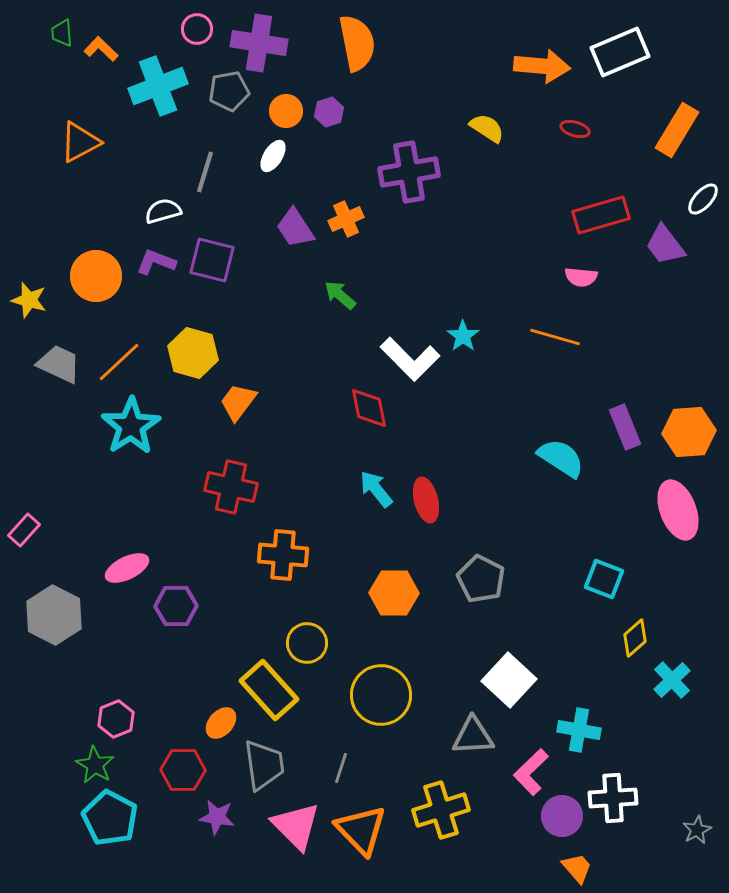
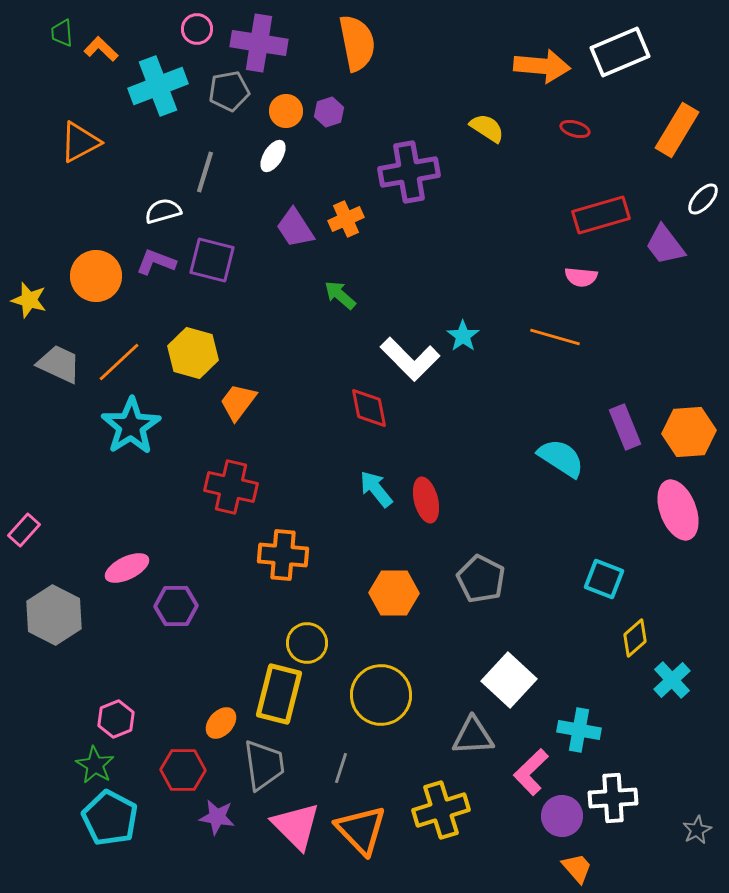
yellow rectangle at (269, 690): moved 10 px right, 4 px down; rotated 56 degrees clockwise
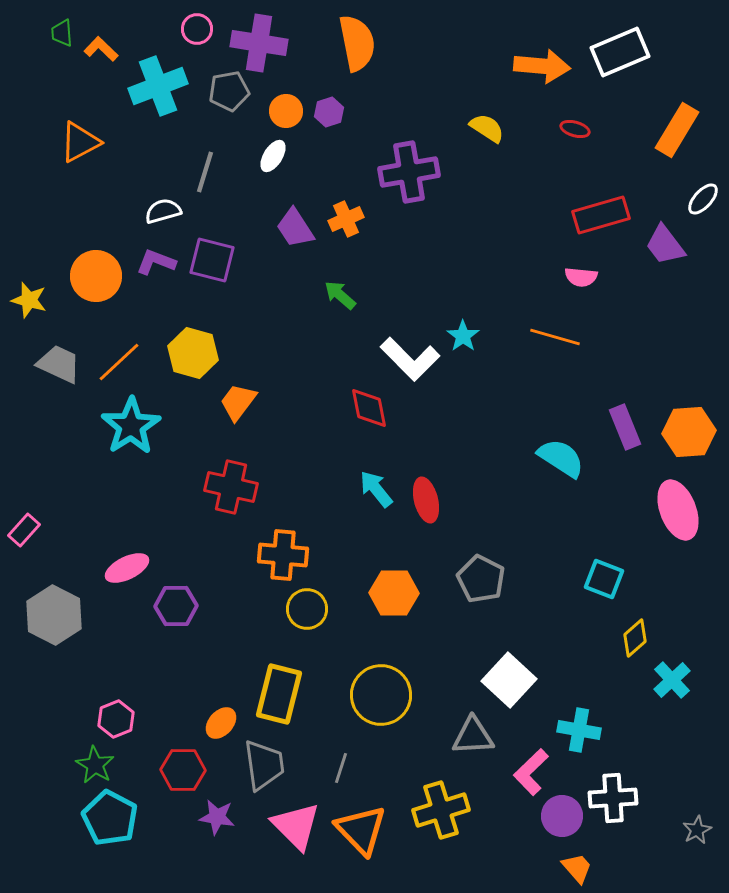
yellow circle at (307, 643): moved 34 px up
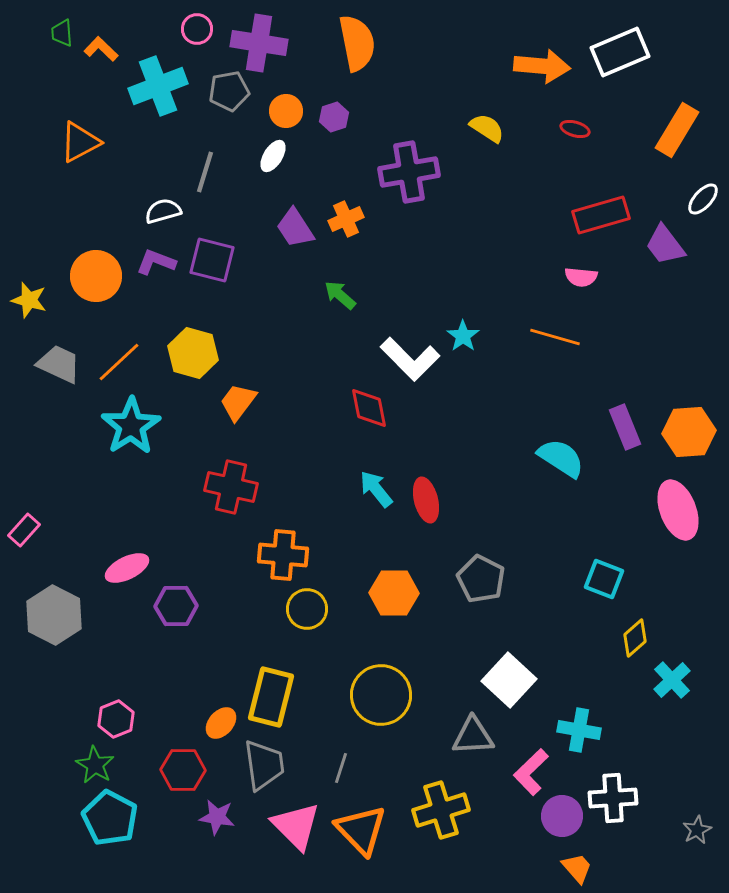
purple hexagon at (329, 112): moved 5 px right, 5 px down
yellow rectangle at (279, 694): moved 8 px left, 3 px down
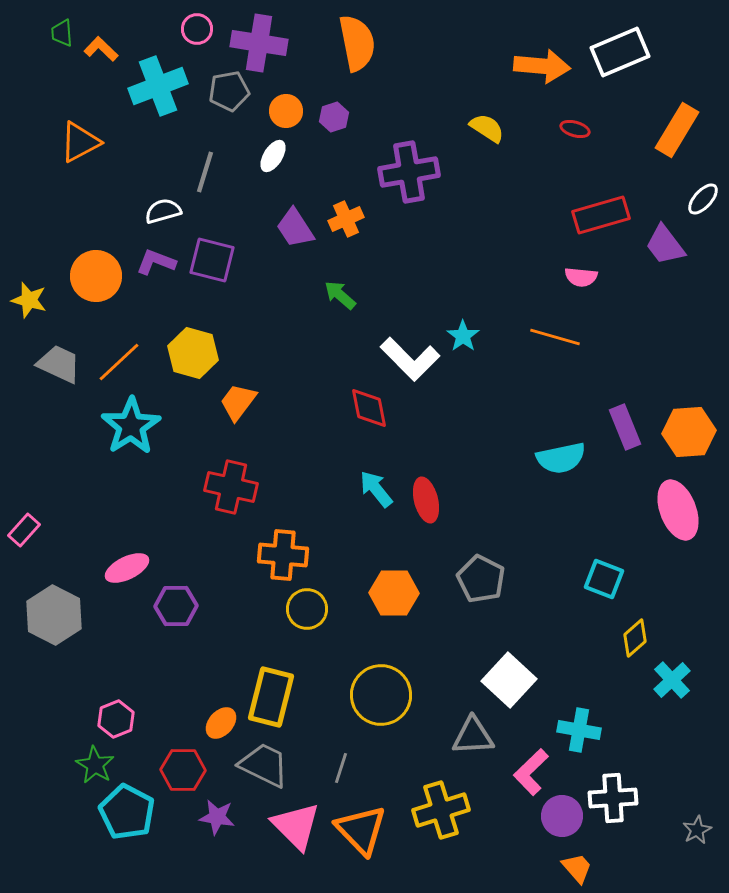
cyan semicircle at (561, 458): rotated 135 degrees clockwise
gray trapezoid at (264, 765): rotated 56 degrees counterclockwise
cyan pentagon at (110, 818): moved 17 px right, 6 px up
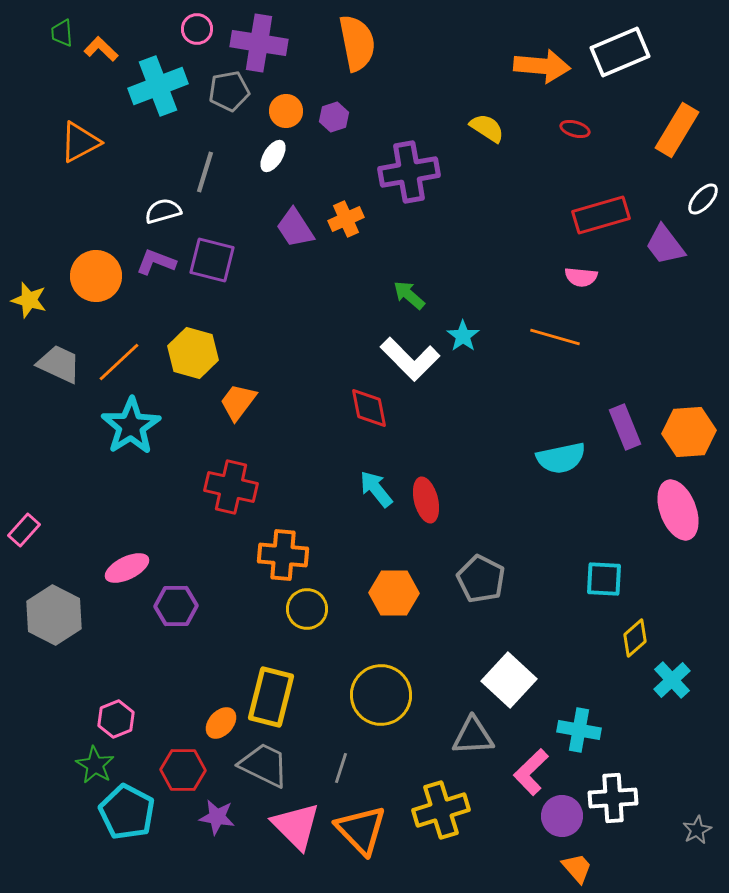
green arrow at (340, 295): moved 69 px right
cyan square at (604, 579): rotated 18 degrees counterclockwise
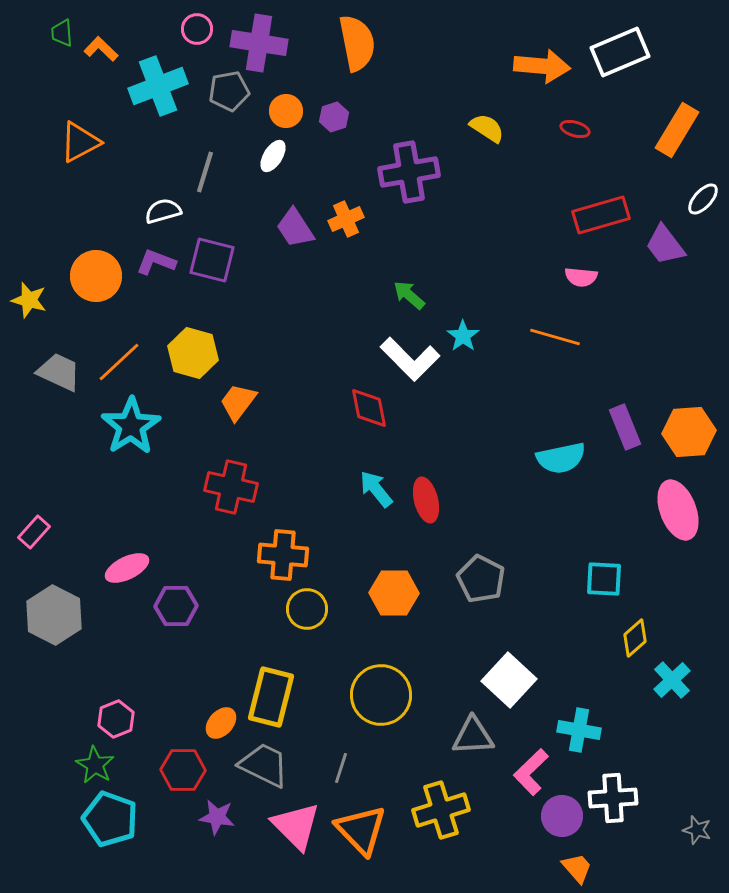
gray trapezoid at (59, 364): moved 8 px down
pink rectangle at (24, 530): moved 10 px right, 2 px down
cyan pentagon at (127, 812): moved 17 px left, 7 px down; rotated 8 degrees counterclockwise
gray star at (697, 830): rotated 28 degrees counterclockwise
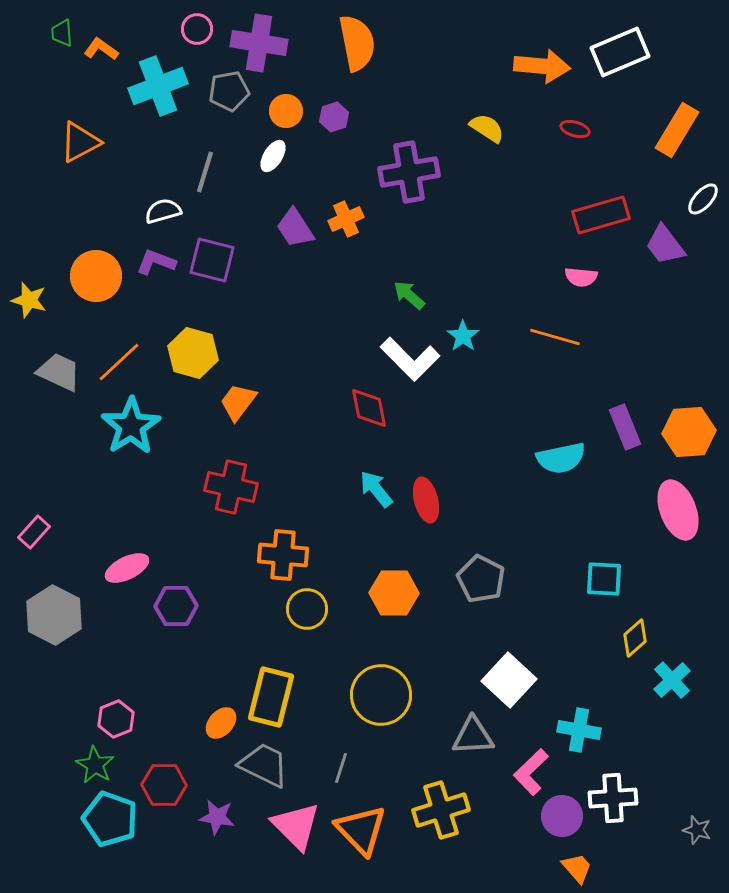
orange L-shape at (101, 49): rotated 8 degrees counterclockwise
red hexagon at (183, 770): moved 19 px left, 15 px down
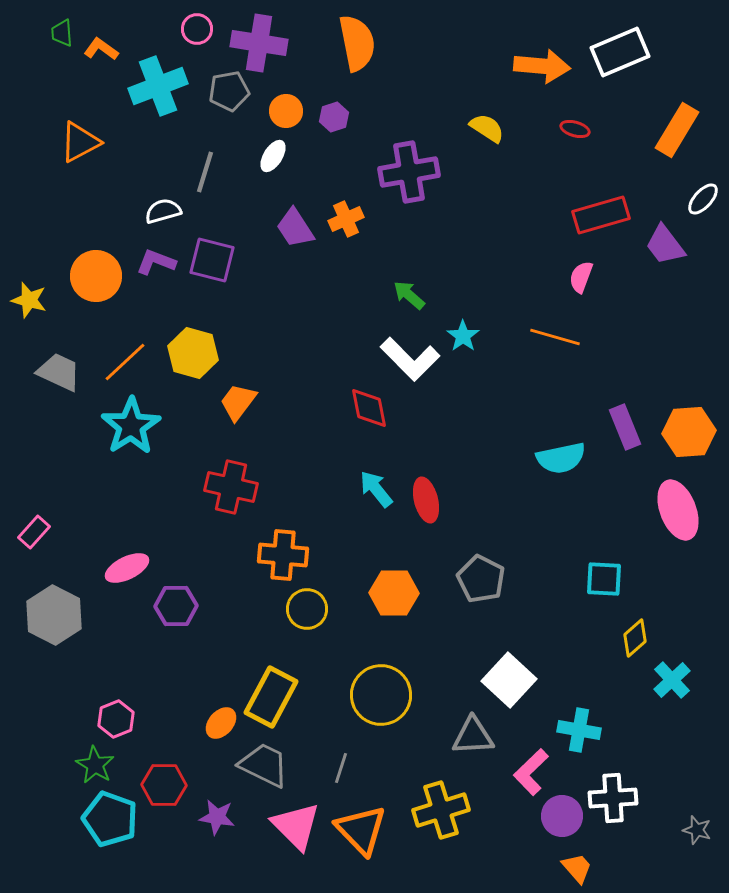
pink semicircle at (581, 277): rotated 104 degrees clockwise
orange line at (119, 362): moved 6 px right
yellow rectangle at (271, 697): rotated 14 degrees clockwise
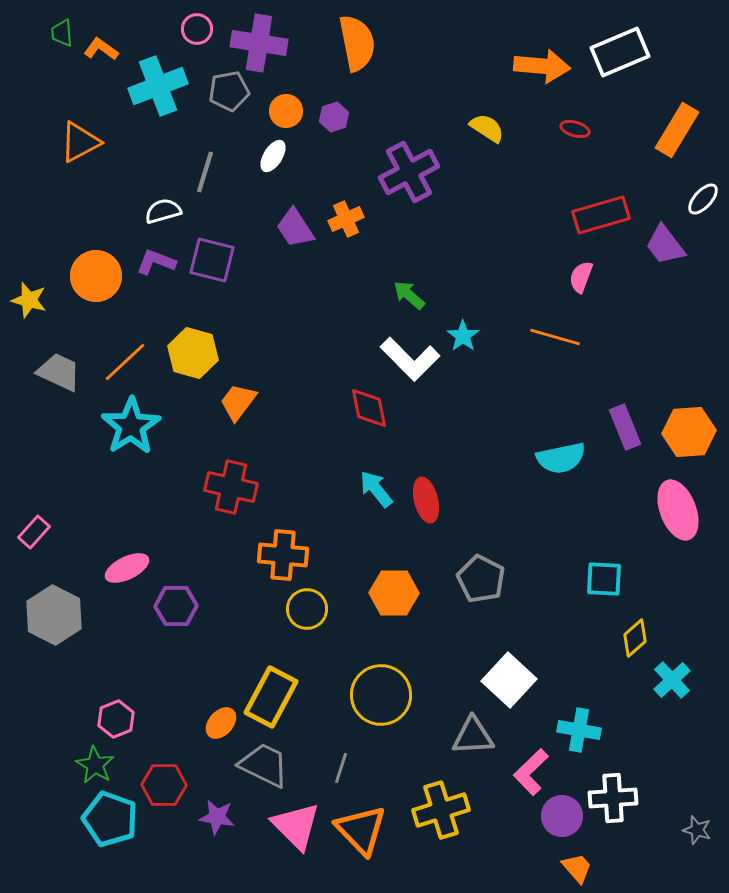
purple cross at (409, 172): rotated 18 degrees counterclockwise
